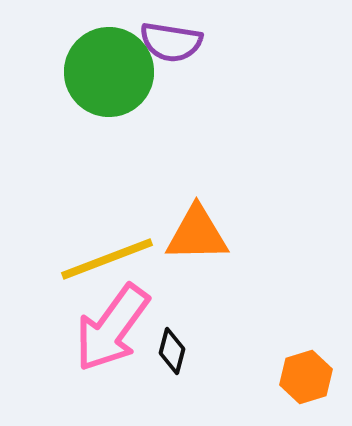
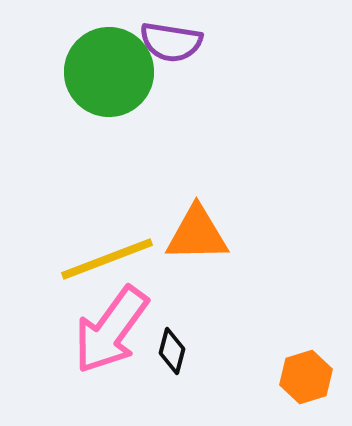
pink arrow: moved 1 px left, 2 px down
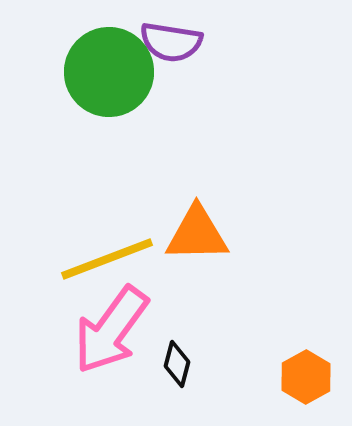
black diamond: moved 5 px right, 13 px down
orange hexagon: rotated 12 degrees counterclockwise
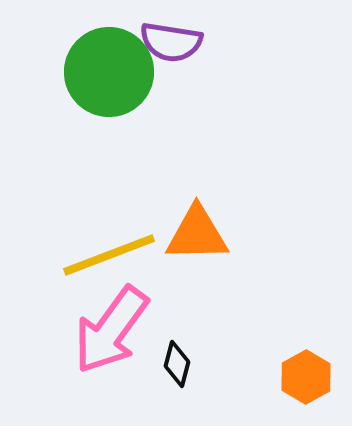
yellow line: moved 2 px right, 4 px up
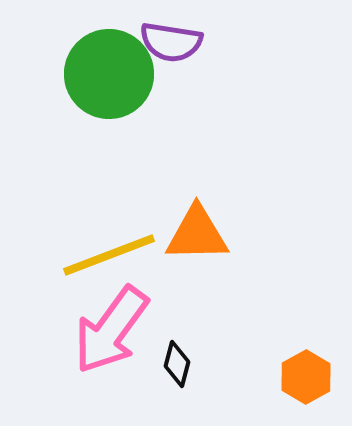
green circle: moved 2 px down
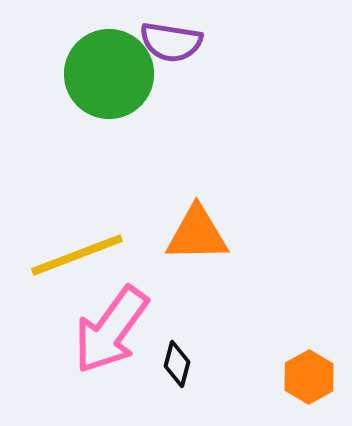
yellow line: moved 32 px left
orange hexagon: moved 3 px right
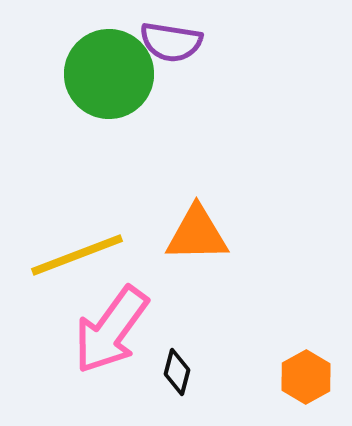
black diamond: moved 8 px down
orange hexagon: moved 3 px left
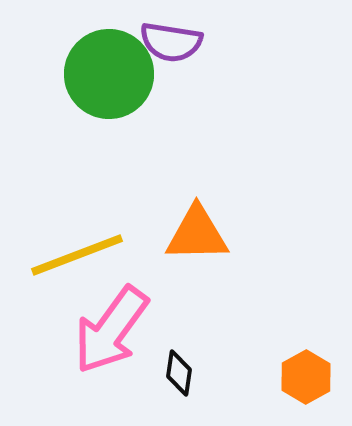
black diamond: moved 2 px right, 1 px down; rotated 6 degrees counterclockwise
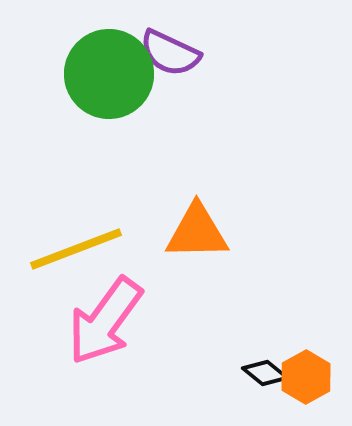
purple semicircle: moved 1 px left, 11 px down; rotated 16 degrees clockwise
orange triangle: moved 2 px up
yellow line: moved 1 px left, 6 px up
pink arrow: moved 6 px left, 9 px up
black diamond: moved 86 px right; rotated 60 degrees counterclockwise
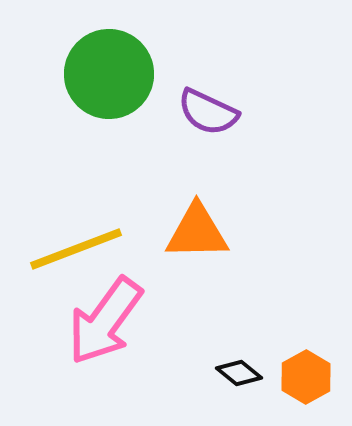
purple semicircle: moved 38 px right, 59 px down
black diamond: moved 26 px left
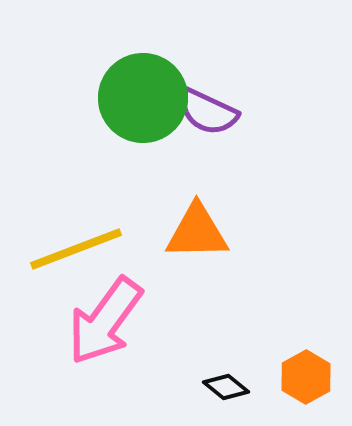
green circle: moved 34 px right, 24 px down
black diamond: moved 13 px left, 14 px down
